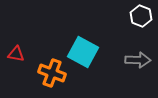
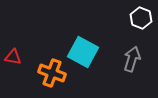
white hexagon: moved 2 px down
red triangle: moved 3 px left, 3 px down
gray arrow: moved 6 px left, 1 px up; rotated 75 degrees counterclockwise
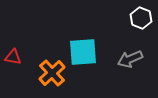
cyan square: rotated 32 degrees counterclockwise
gray arrow: moved 2 px left; rotated 130 degrees counterclockwise
orange cross: rotated 28 degrees clockwise
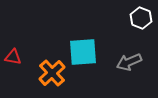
gray arrow: moved 1 px left, 3 px down
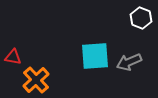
cyan square: moved 12 px right, 4 px down
orange cross: moved 16 px left, 7 px down
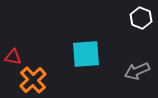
cyan square: moved 9 px left, 2 px up
gray arrow: moved 8 px right, 9 px down
orange cross: moved 3 px left
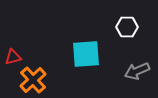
white hexagon: moved 14 px left, 9 px down; rotated 20 degrees counterclockwise
red triangle: rotated 24 degrees counterclockwise
